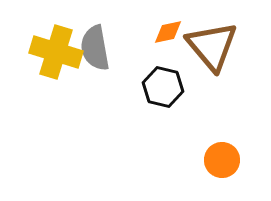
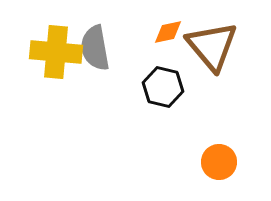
yellow cross: rotated 12 degrees counterclockwise
orange circle: moved 3 px left, 2 px down
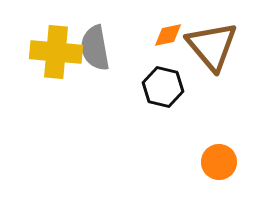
orange diamond: moved 3 px down
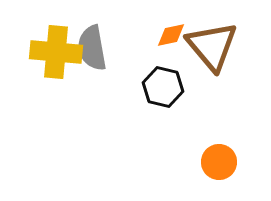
orange diamond: moved 3 px right
gray semicircle: moved 3 px left
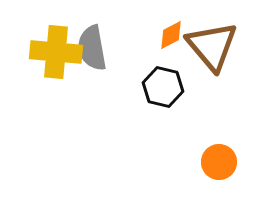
orange diamond: rotated 16 degrees counterclockwise
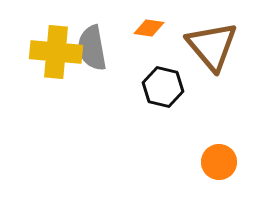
orange diamond: moved 22 px left, 7 px up; rotated 36 degrees clockwise
